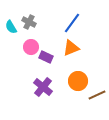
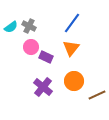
gray cross: moved 4 px down
cyan semicircle: rotated 96 degrees counterclockwise
orange triangle: rotated 30 degrees counterclockwise
orange circle: moved 4 px left
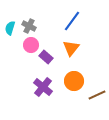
blue line: moved 2 px up
cyan semicircle: moved 1 px left, 1 px down; rotated 144 degrees clockwise
pink circle: moved 2 px up
purple rectangle: rotated 16 degrees clockwise
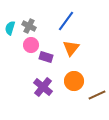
blue line: moved 6 px left
purple rectangle: rotated 24 degrees counterclockwise
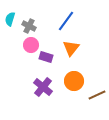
cyan semicircle: moved 9 px up
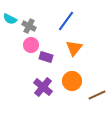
cyan semicircle: rotated 80 degrees counterclockwise
orange triangle: moved 3 px right
orange circle: moved 2 px left
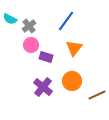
gray cross: rotated 24 degrees clockwise
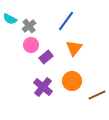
purple rectangle: rotated 56 degrees counterclockwise
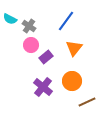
gray cross: rotated 16 degrees counterclockwise
brown line: moved 10 px left, 7 px down
